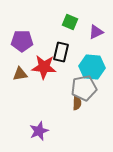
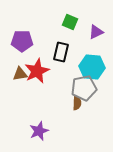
red star: moved 7 px left, 4 px down; rotated 30 degrees counterclockwise
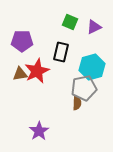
purple triangle: moved 2 px left, 5 px up
cyan hexagon: rotated 20 degrees counterclockwise
purple star: rotated 12 degrees counterclockwise
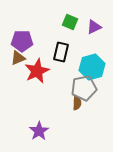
brown triangle: moved 2 px left, 16 px up; rotated 14 degrees counterclockwise
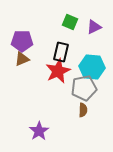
brown triangle: moved 4 px right, 1 px down
cyan hexagon: rotated 20 degrees clockwise
red star: moved 21 px right
brown semicircle: moved 6 px right, 7 px down
